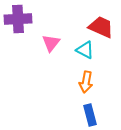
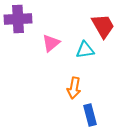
red trapezoid: moved 2 px right, 1 px up; rotated 36 degrees clockwise
pink triangle: rotated 12 degrees clockwise
cyan triangle: rotated 36 degrees counterclockwise
orange arrow: moved 12 px left, 6 px down
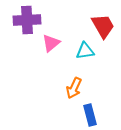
purple cross: moved 9 px right, 1 px down
cyan triangle: moved 1 px down
orange arrow: rotated 15 degrees clockwise
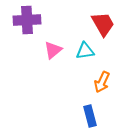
red trapezoid: moved 2 px up
pink triangle: moved 2 px right, 7 px down
orange arrow: moved 28 px right, 6 px up
blue rectangle: moved 1 px down
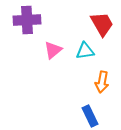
red trapezoid: moved 1 px left
orange arrow: rotated 15 degrees counterclockwise
blue rectangle: rotated 10 degrees counterclockwise
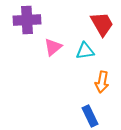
pink triangle: moved 3 px up
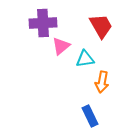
purple cross: moved 16 px right, 3 px down
red trapezoid: moved 1 px left, 2 px down
pink triangle: moved 8 px right, 1 px up
cyan triangle: moved 8 px down
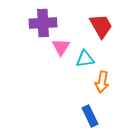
pink triangle: moved 1 px down; rotated 18 degrees counterclockwise
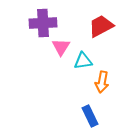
red trapezoid: rotated 88 degrees counterclockwise
cyan triangle: moved 2 px left, 2 px down
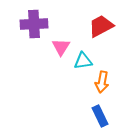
purple cross: moved 9 px left, 1 px down
blue rectangle: moved 10 px right
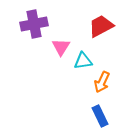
purple cross: rotated 8 degrees counterclockwise
orange arrow: rotated 15 degrees clockwise
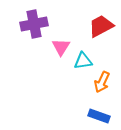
blue rectangle: moved 1 px left; rotated 45 degrees counterclockwise
